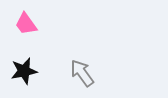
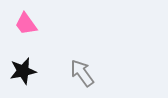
black star: moved 1 px left
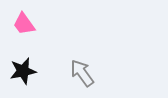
pink trapezoid: moved 2 px left
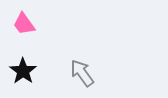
black star: rotated 24 degrees counterclockwise
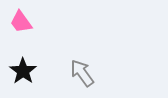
pink trapezoid: moved 3 px left, 2 px up
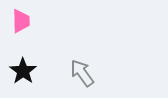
pink trapezoid: moved 1 px up; rotated 145 degrees counterclockwise
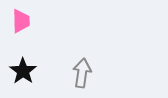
gray arrow: rotated 44 degrees clockwise
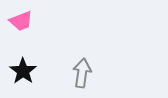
pink trapezoid: rotated 70 degrees clockwise
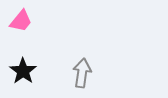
pink trapezoid: rotated 30 degrees counterclockwise
